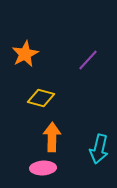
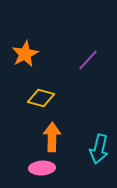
pink ellipse: moved 1 px left
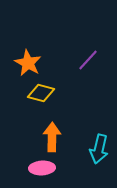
orange star: moved 3 px right, 9 px down; rotated 16 degrees counterclockwise
yellow diamond: moved 5 px up
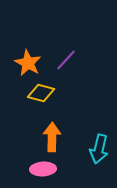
purple line: moved 22 px left
pink ellipse: moved 1 px right, 1 px down
